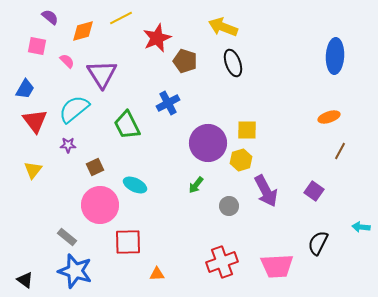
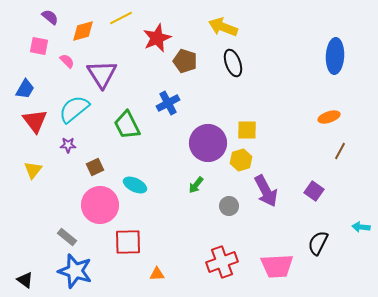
pink square: moved 2 px right
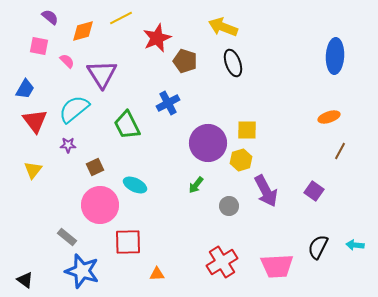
cyan arrow: moved 6 px left, 18 px down
black semicircle: moved 4 px down
red cross: rotated 12 degrees counterclockwise
blue star: moved 7 px right
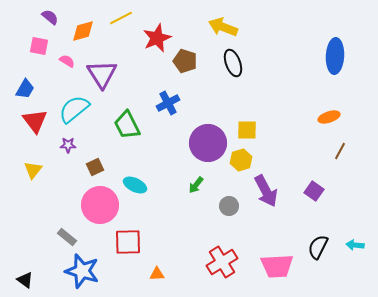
pink semicircle: rotated 14 degrees counterclockwise
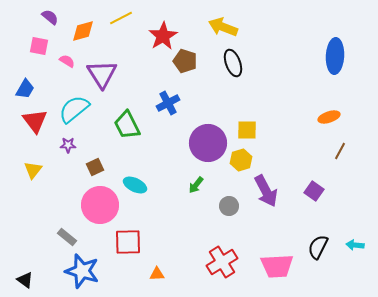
red star: moved 6 px right, 2 px up; rotated 8 degrees counterclockwise
